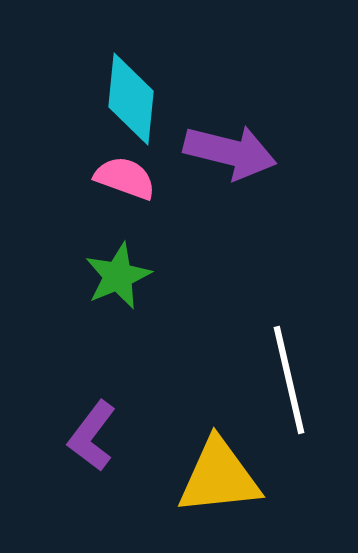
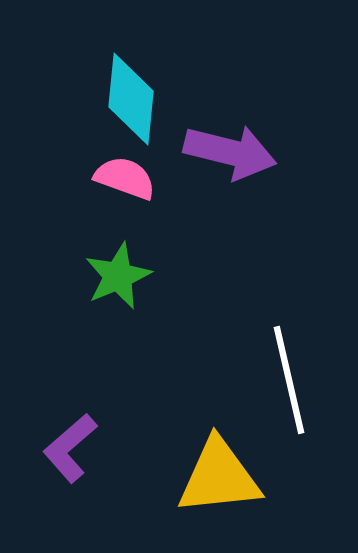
purple L-shape: moved 22 px left, 12 px down; rotated 12 degrees clockwise
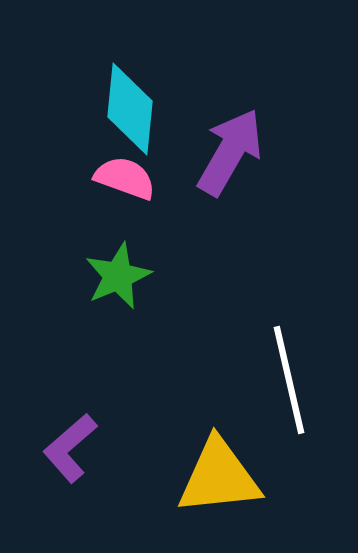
cyan diamond: moved 1 px left, 10 px down
purple arrow: rotated 74 degrees counterclockwise
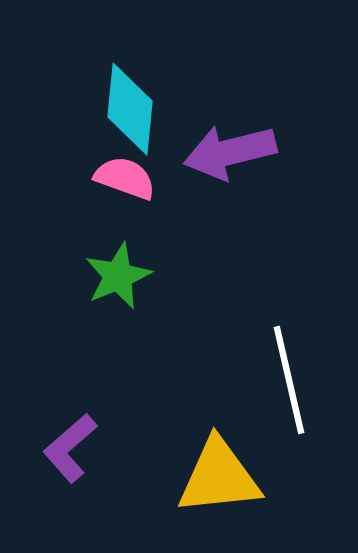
purple arrow: rotated 134 degrees counterclockwise
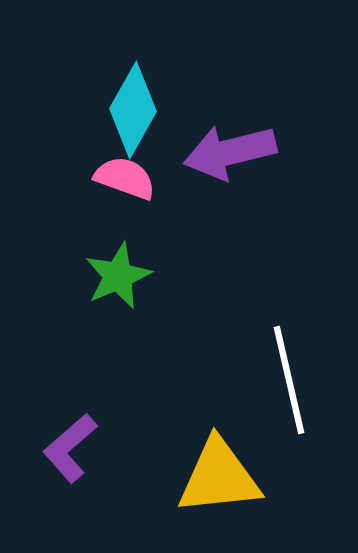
cyan diamond: moved 3 px right, 1 px down; rotated 24 degrees clockwise
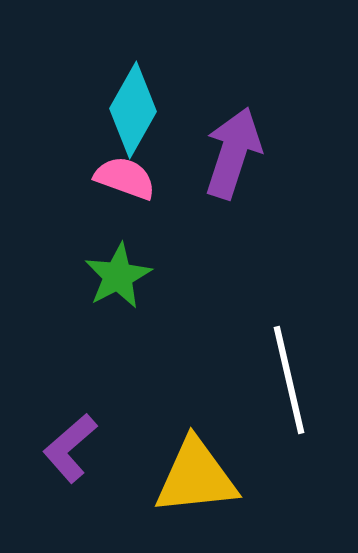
purple arrow: moved 3 px right, 1 px down; rotated 122 degrees clockwise
green star: rotated 4 degrees counterclockwise
yellow triangle: moved 23 px left
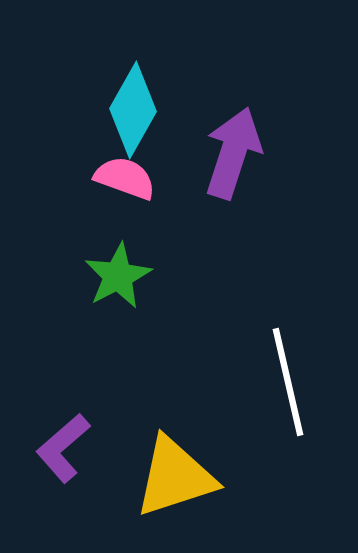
white line: moved 1 px left, 2 px down
purple L-shape: moved 7 px left
yellow triangle: moved 21 px left; rotated 12 degrees counterclockwise
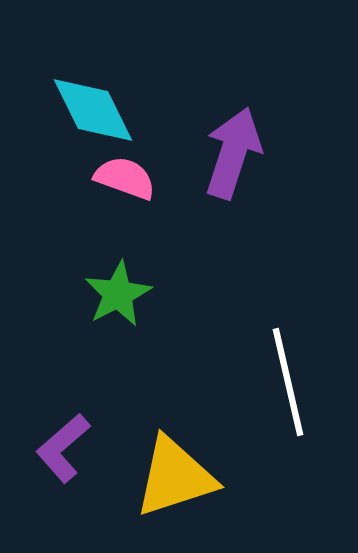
cyan diamond: moved 40 px left; rotated 56 degrees counterclockwise
green star: moved 18 px down
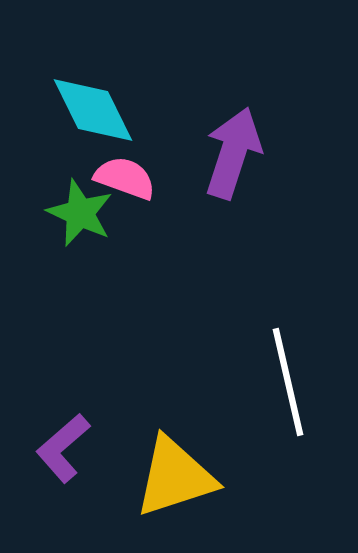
green star: moved 38 px left, 81 px up; rotated 20 degrees counterclockwise
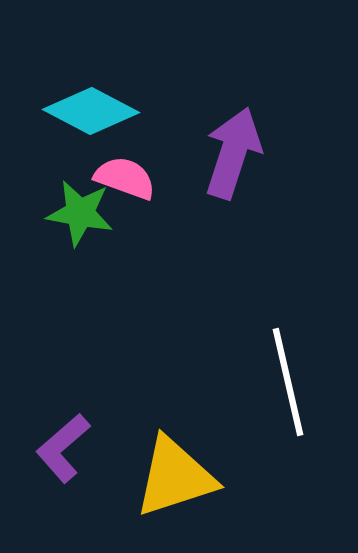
cyan diamond: moved 2 px left, 1 px down; rotated 36 degrees counterclockwise
green star: rotated 14 degrees counterclockwise
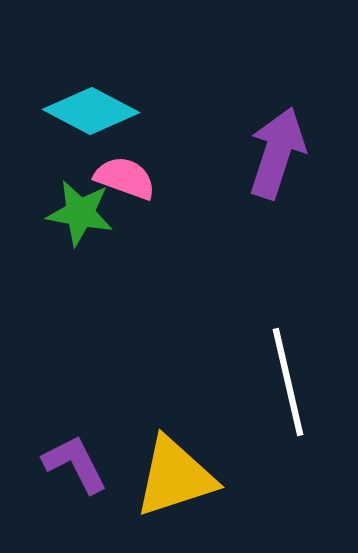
purple arrow: moved 44 px right
purple L-shape: moved 12 px right, 16 px down; rotated 104 degrees clockwise
